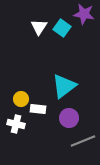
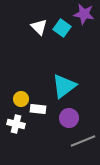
white triangle: rotated 18 degrees counterclockwise
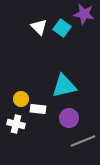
cyan triangle: rotated 24 degrees clockwise
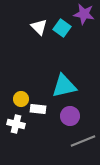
purple circle: moved 1 px right, 2 px up
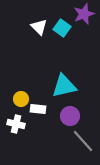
purple star: rotated 30 degrees counterclockwise
gray line: rotated 70 degrees clockwise
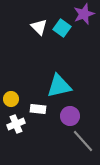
cyan triangle: moved 5 px left
yellow circle: moved 10 px left
white cross: rotated 36 degrees counterclockwise
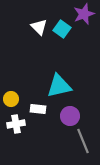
cyan square: moved 1 px down
white cross: rotated 12 degrees clockwise
gray line: rotated 20 degrees clockwise
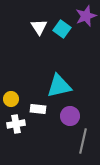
purple star: moved 2 px right, 2 px down
white triangle: rotated 12 degrees clockwise
gray line: rotated 35 degrees clockwise
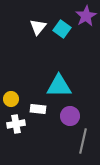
purple star: rotated 10 degrees counterclockwise
white triangle: moved 1 px left; rotated 12 degrees clockwise
cyan triangle: rotated 12 degrees clockwise
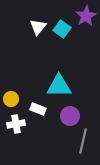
white rectangle: rotated 14 degrees clockwise
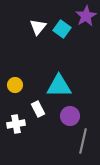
yellow circle: moved 4 px right, 14 px up
white rectangle: rotated 42 degrees clockwise
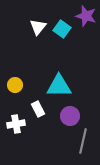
purple star: rotated 25 degrees counterclockwise
